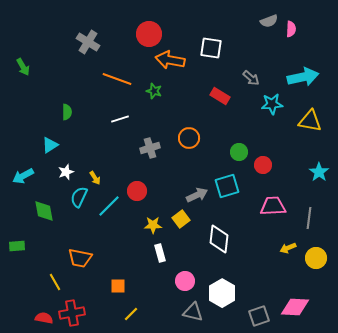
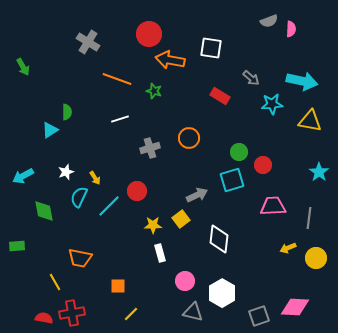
cyan arrow at (303, 77): moved 1 px left, 4 px down; rotated 24 degrees clockwise
cyan triangle at (50, 145): moved 15 px up
cyan square at (227, 186): moved 5 px right, 6 px up
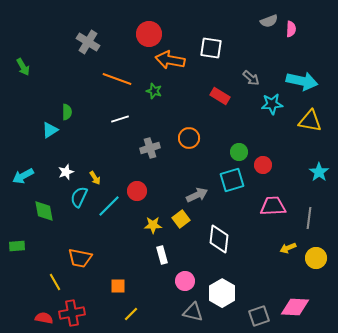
white rectangle at (160, 253): moved 2 px right, 2 px down
